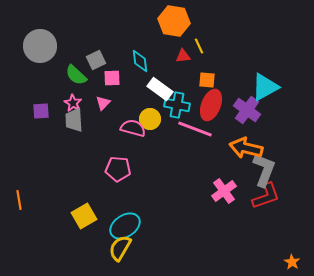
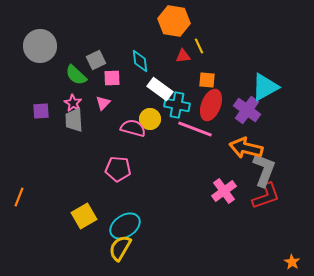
orange line: moved 3 px up; rotated 30 degrees clockwise
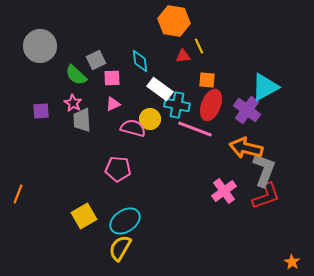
pink triangle: moved 10 px right, 1 px down; rotated 21 degrees clockwise
gray trapezoid: moved 8 px right
orange line: moved 1 px left, 3 px up
cyan ellipse: moved 5 px up
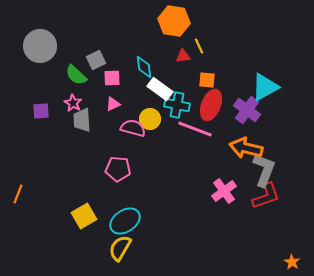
cyan diamond: moved 4 px right, 6 px down
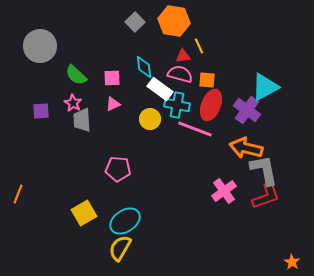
gray square: moved 39 px right, 38 px up; rotated 18 degrees counterclockwise
pink semicircle: moved 47 px right, 54 px up
gray L-shape: rotated 32 degrees counterclockwise
yellow square: moved 3 px up
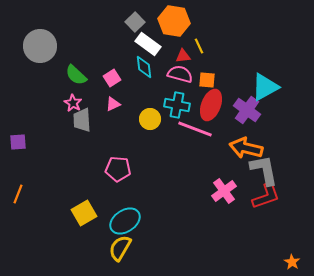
pink square: rotated 30 degrees counterclockwise
white rectangle: moved 12 px left, 45 px up
purple square: moved 23 px left, 31 px down
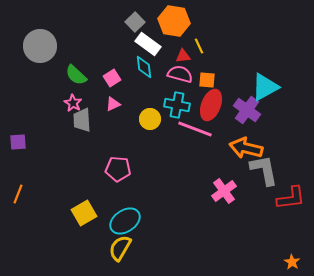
red L-shape: moved 25 px right, 2 px down; rotated 12 degrees clockwise
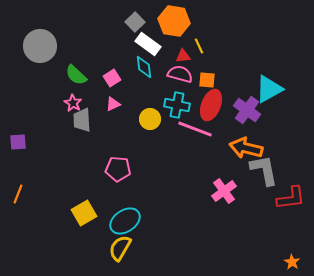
cyan triangle: moved 4 px right, 2 px down
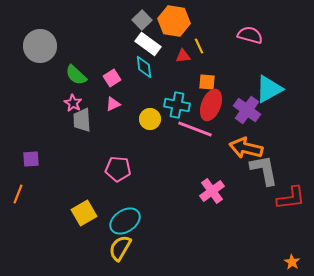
gray square: moved 7 px right, 2 px up
pink semicircle: moved 70 px right, 39 px up
orange square: moved 2 px down
purple square: moved 13 px right, 17 px down
pink cross: moved 12 px left
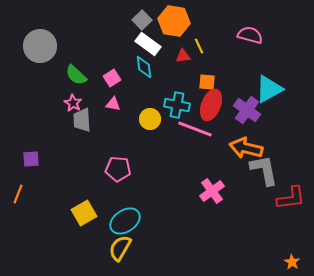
pink triangle: rotated 35 degrees clockwise
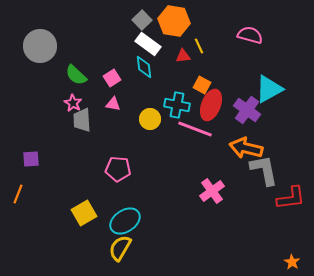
orange square: moved 5 px left, 3 px down; rotated 24 degrees clockwise
